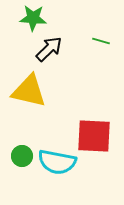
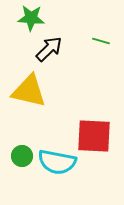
green star: moved 2 px left
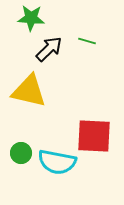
green line: moved 14 px left
green circle: moved 1 px left, 3 px up
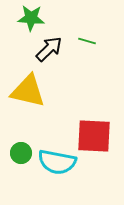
yellow triangle: moved 1 px left
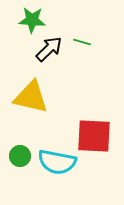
green star: moved 1 px right, 2 px down
green line: moved 5 px left, 1 px down
yellow triangle: moved 3 px right, 6 px down
green circle: moved 1 px left, 3 px down
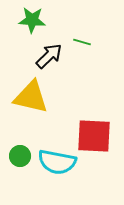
black arrow: moved 7 px down
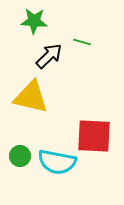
green star: moved 2 px right, 1 px down
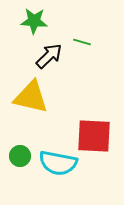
cyan semicircle: moved 1 px right, 1 px down
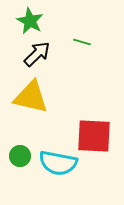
green star: moved 4 px left; rotated 24 degrees clockwise
black arrow: moved 12 px left, 2 px up
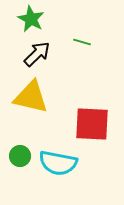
green star: moved 1 px right, 2 px up
red square: moved 2 px left, 12 px up
